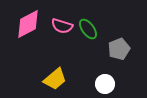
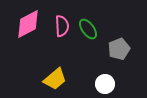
pink semicircle: rotated 110 degrees counterclockwise
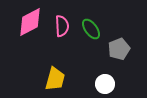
pink diamond: moved 2 px right, 2 px up
green ellipse: moved 3 px right
yellow trapezoid: rotated 35 degrees counterclockwise
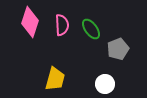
pink diamond: rotated 44 degrees counterclockwise
pink semicircle: moved 1 px up
gray pentagon: moved 1 px left
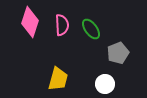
gray pentagon: moved 4 px down
yellow trapezoid: moved 3 px right
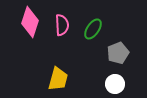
green ellipse: moved 2 px right; rotated 70 degrees clockwise
white circle: moved 10 px right
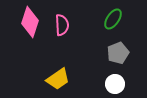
green ellipse: moved 20 px right, 10 px up
yellow trapezoid: rotated 40 degrees clockwise
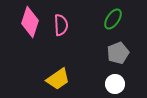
pink semicircle: moved 1 px left
